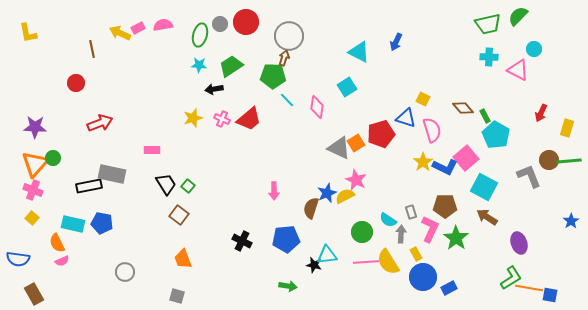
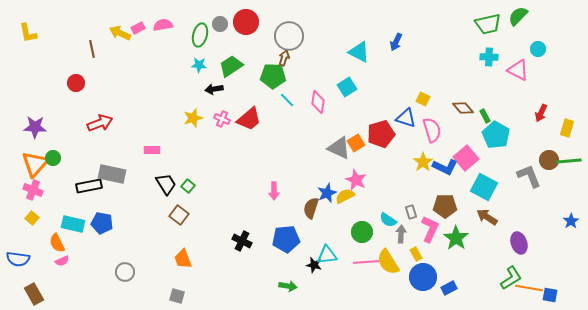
cyan circle at (534, 49): moved 4 px right
pink diamond at (317, 107): moved 1 px right, 5 px up
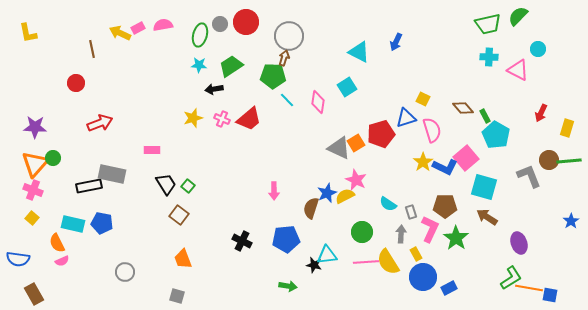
blue triangle at (406, 118): rotated 35 degrees counterclockwise
cyan square at (484, 187): rotated 12 degrees counterclockwise
cyan semicircle at (388, 220): moved 16 px up
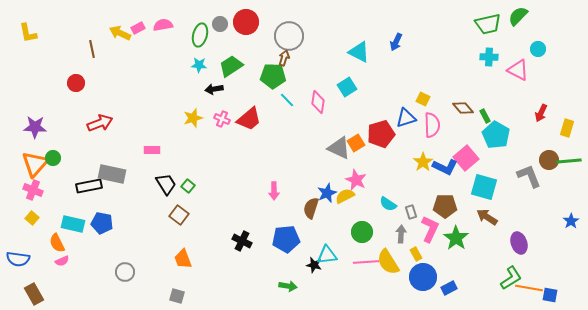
pink semicircle at (432, 130): moved 5 px up; rotated 15 degrees clockwise
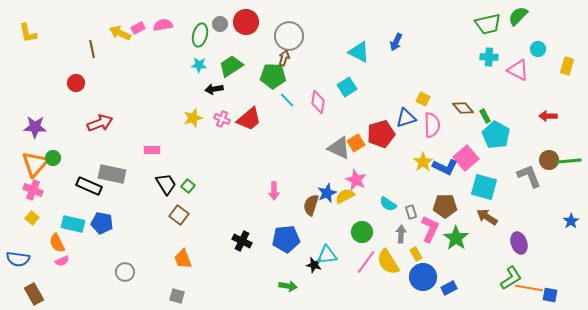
red arrow at (541, 113): moved 7 px right, 3 px down; rotated 66 degrees clockwise
yellow rectangle at (567, 128): moved 62 px up
black rectangle at (89, 186): rotated 35 degrees clockwise
brown semicircle at (311, 208): moved 3 px up
pink line at (366, 262): rotated 50 degrees counterclockwise
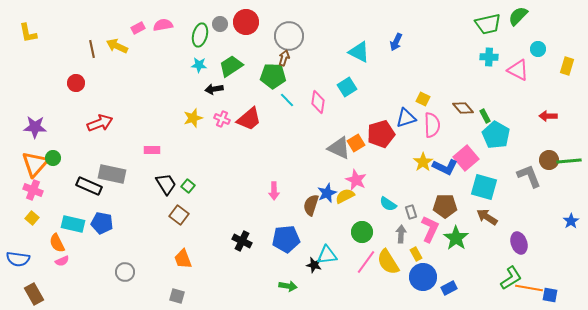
yellow arrow at (120, 33): moved 3 px left, 13 px down
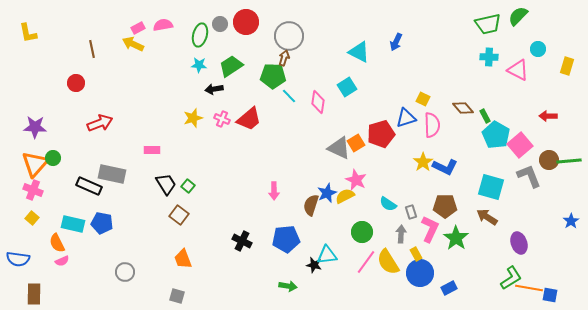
yellow arrow at (117, 46): moved 16 px right, 2 px up
cyan line at (287, 100): moved 2 px right, 4 px up
pink square at (466, 158): moved 54 px right, 13 px up
cyan square at (484, 187): moved 7 px right
blue circle at (423, 277): moved 3 px left, 4 px up
brown rectangle at (34, 294): rotated 30 degrees clockwise
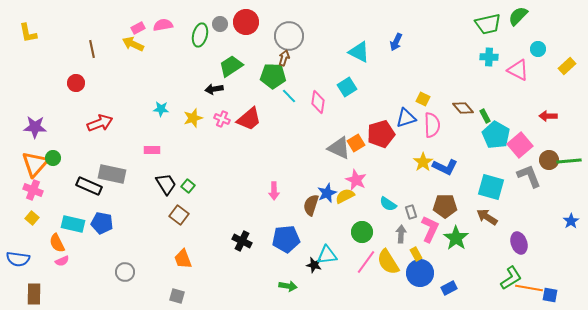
cyan star at (199, 65): moved 38 px left, 44 px down
yellow rectangle at (567, 66): rotated 30 degrees clockwise
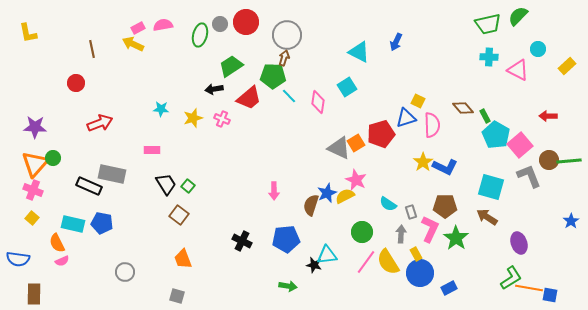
gray circle at (289, 36): moved 2 px left, 1 px up
yellow square at (423, 99): moved 5 px left, 2 px down
red trapezoid at (249, 119): moved 21 px up
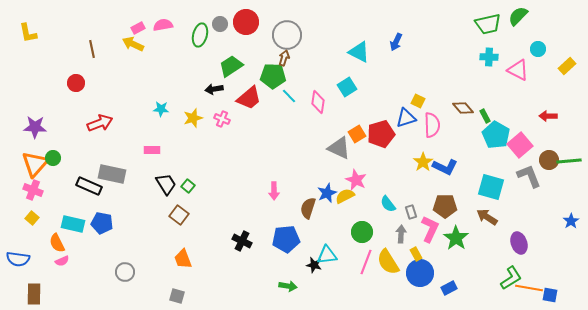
orange square at (356, 143): moved 1 px right, 9 px up
cyan semicircle at (388, 204): rotated 18 degrees clockwise
brown semicircle at (311, 205): moved 3 px left, 3 px down
pink line at (366, 262): rotated 15 degrees counterclockwise
